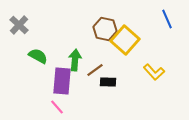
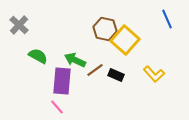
green arrow: rotated 70 degrees counterclockwise
yellow L-shape: moved 2 px down
black rectangle: moved 8 px right, 7 px up; rotated 21 degrees clockwise
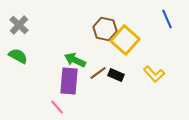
green semicircle: moved 20 px left
brown line: moved 3 px right, 3 px down
purple rectangle: moved 7 px right
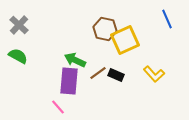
yellow square: rotated 24 degrees clockwise
pink line: moved 1 px right
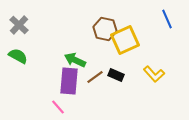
brown line: moved 3 px left, 4 px down
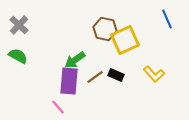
green arrow: rotated 60 degrees counterclockwise
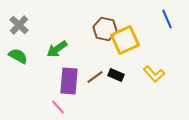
green arrow: moved 18 px left, 11 px up
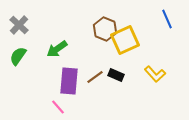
brown hexagon: rotated 10 degrees clockwise
green semicircle: rotated 84 degrees counterclockwise
yellow L-shape: moved 1 px right
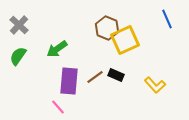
brown hexagon: moved 2 px right, 1 px up
yellow L-shape: moved 11 px down
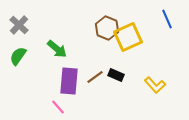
yellow square: moved 3 px right, 3 px up
green arrow: rotated 105 degrees counterclockwise
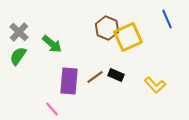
gray cross: moved 7 px down
green arrow: moved 5 px left, 5 px up
pink line: moved 6 px left, 2 px down
